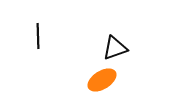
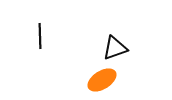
black line: moved 2 px right
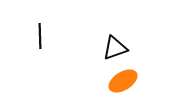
orange ellipse: moved 21 px right, 1 px down
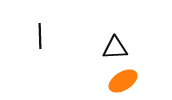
black triangle: rotated 16 degrees clockwise
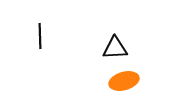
orange ellipse: moved 1 px right; rotated 16 degrees clockwise
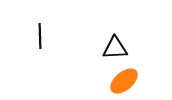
orange ellipse: rotated 24 degrees counterclockwise
